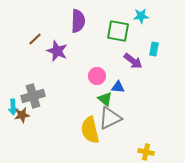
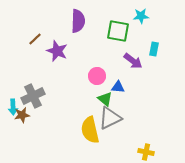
gray cross: rotated 10 degrees counterclockwise
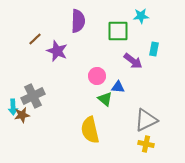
green square: rotated 10 degrees counterclockwise
gray triangle: moved 36 px right, 2 px down
yellow cross: moved 8 px up
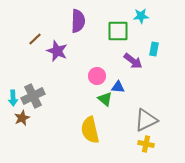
cyan arrow: moved 9 px up
brown star: moved 3 px down; rotated 14 degrees counterclockwise
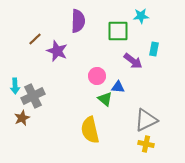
cyan arrow: moved 2 px right, 12 px up
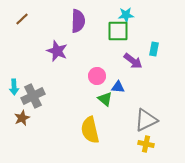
cyan star: moved 15 px left, 1 px up
brown line: moved 13 px left, 20 px up
cyan arrow: moved 1 px left, 1 px down
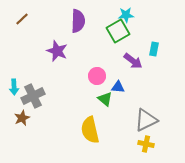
green square: rotated 30 degrees counterclockwise
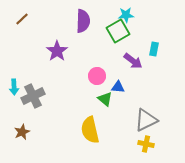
purple semicircle: moved 5 px right
purple star: rotated 15 degrees clockwise
brown star: moved 14 px down
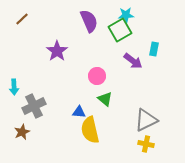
purple semicircle: moved 6 px right; rotated 25 degrees counterclockwise
green square: moved 2 px right, 1 px up
blue triangle: moved 39 px left, 25 px down
gray cross: moved 1 px right, 10 px down
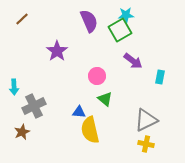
cyan rectangle: moved 6 px right, 28 px down
